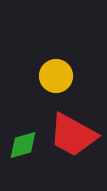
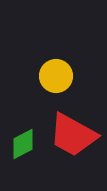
green diamond: moved 1 px up; rotated 12 degrees counterclockwise
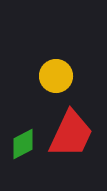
red trapezoid: moved 2 px left, 1 px up; rotated 94 degrees counterclockwise
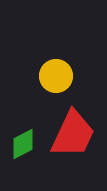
red trapezoid: moved 2 px right
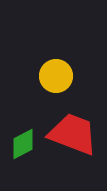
red trapezoid: rotated 94 degrees counterclockwise
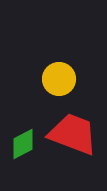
yellow circle: moved 3 px right, 3 px down
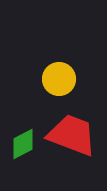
red trapezoid: moved 1 px left, 1 px down
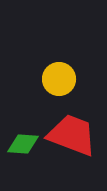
green diamond: rotated 32 degrees clockwise
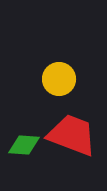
green diamond: moved 1 px right, 1 px down
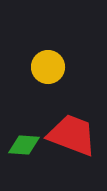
yellow circle: moved 11 px left, 12 px up
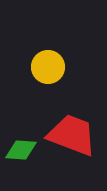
green diamond: moved 3 px left, 5 px down
